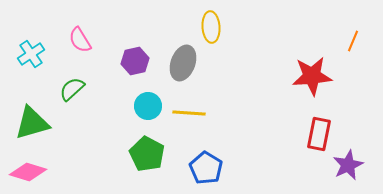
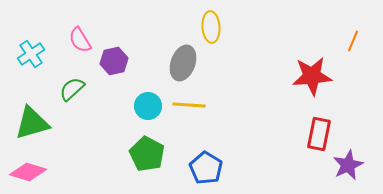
purple hexagon: moved 21 px left
yellow line: moved 8 px up
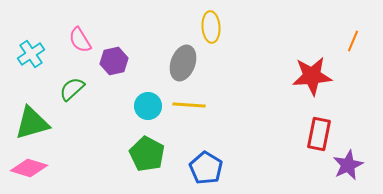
pink diamond: moved 1 px right, 4 px up
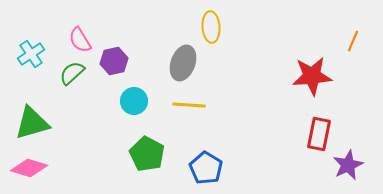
green semicircle: moved 16 px up
cyan circle: moved 14 px left, 5 px up
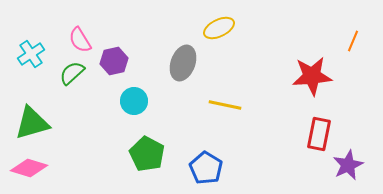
yellow ellipse: moved 8 px right, 1 px down; rotated 68 degrees clockwise
yellow line: moved 36 px right; rotated 8 degrees clockwise
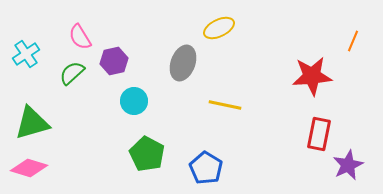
pink semicircle: moved 3 px up
cyan cross: moved 5 px left
